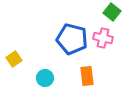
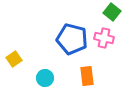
pink cross: moved 1 px right
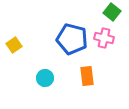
yellow square: moved 14 px up
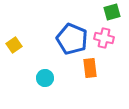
green square: rotated 36 degrees clockwise
blue pentagon: rotated 8 degrees clockwise
orange rectangle: moved 3 px right, 8 px up
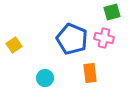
orange rectangle: moved 5 px down
